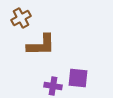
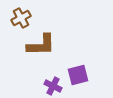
purple square: moved 3 px up; rotated 20 degrees counterclockwise
purple cross: rotated 18 degrees clockwise
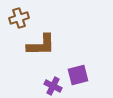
brown cross: moved 2 px left; rotated 12 degrees clockwise
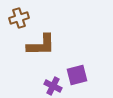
purple square: moved 1 px left
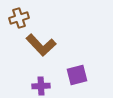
brown L-shape: rotated 48 degrees clockwise
purple cross: moved 12 px left; rotated 30 degrees counterclockwise
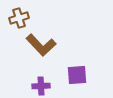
purple square: rotated 10 degrees clockwise
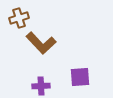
brown L-shape: moved 2 px up
purple square: moved 3 px right, 2 px down
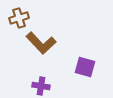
purple square: moved 5 px right, 10 px up; rotated 20 degrees clockwise
purple cross: rotated 12 degrees clockwise
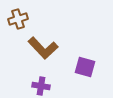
brown cross: moved 1 px left, 1 px down
brown L-shape: moved 2 px right, 5 px down
